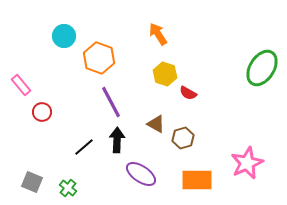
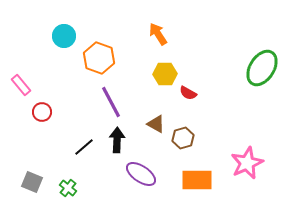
yellow hexagon: rotated 20 degrees counterclockwise
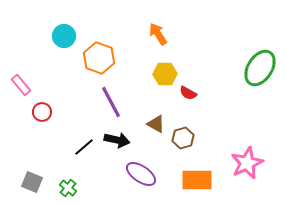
green ellipse: moved 2 px left
black arrow: rotated 100 degrees clockwise
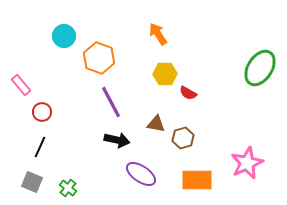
brown triangle: rotated 18 degrees counterclockwise
black line: moved 44 px left; rotated 25 degrees counterclockwise
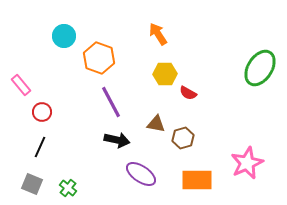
gray square: moved 2 px down
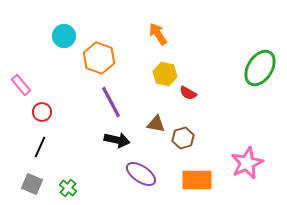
yellow hexagon: rotated 15 degrees clockwise
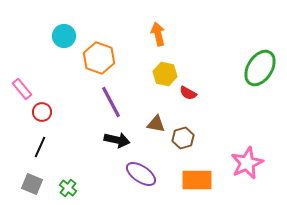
orange arrow: rotated 20 degrees clockwise
pink rectangle: moved 1 px right, 4 px down
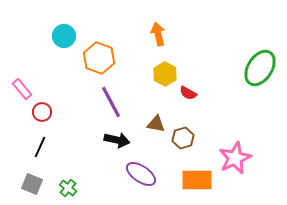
yellow hexagon: rotated 15 degrees clockwise
pink star: moved 12 px left, 5 px up
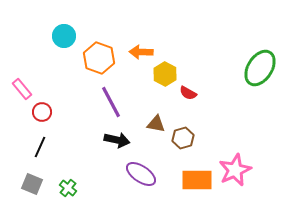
orange arrow: moved 17 px left, 18 px down; rotated 75 degrees counterclockwise
pink star: moved 12 px down
